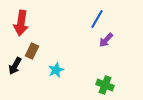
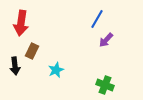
black arrow: rotated 36 degrees counterclockwise
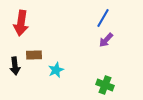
blue line: moved 6 px right, 1 px up
brown rectangle: moved 2 px right, 4 px down; rotated 63 degrees clockwise
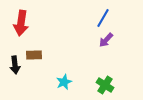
black arrow: moved 1 px up
cyan star: moved 8 px right, 12 px down
green cross: rotated 12 degrees clockwise
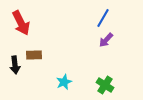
red arrow: rotated 35 degrees counterclockwise
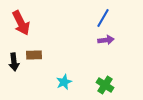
purple arrow: rotated 140 degrees counterclockwise
black arrow: moved 1 px left, 3 px up
